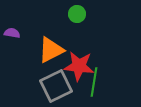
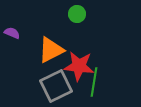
purple semicircle: rotated 14 degrees clockwise
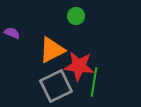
green circle: moved 1 px left, 2 px down
orange triangle: moved 1 px right
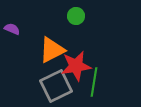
purple semicircle: moved 4 px up
red star: moved 3 px left; rotated 16 degrees counterclockwise
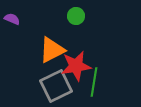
purple semicircle: moved 10 px up
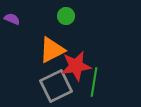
green circle: moved 10 px left
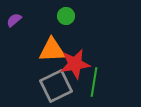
purple semicircle: moved 2 px right, 1 px down; rotated 63 degrees counterclockwise
orange triangle: rotated 24 degrees clockwise
red star: moved 1 px left, 2 px up
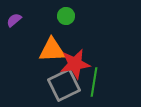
gray square: moved 8 px right, 1 px up
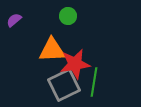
green circle: moved 2 px right
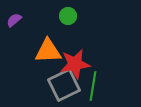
orange triangle: moved 4 px left, 1 px down
green line: moved 1 px left, 4 px down
